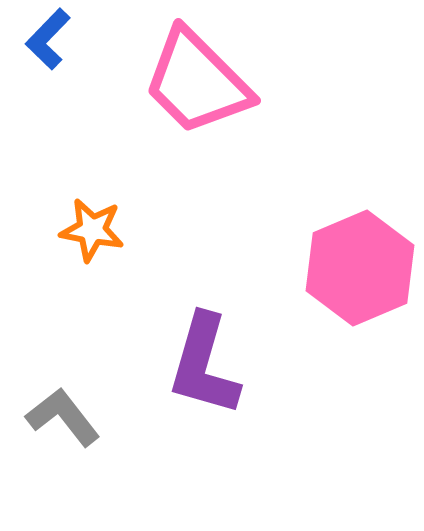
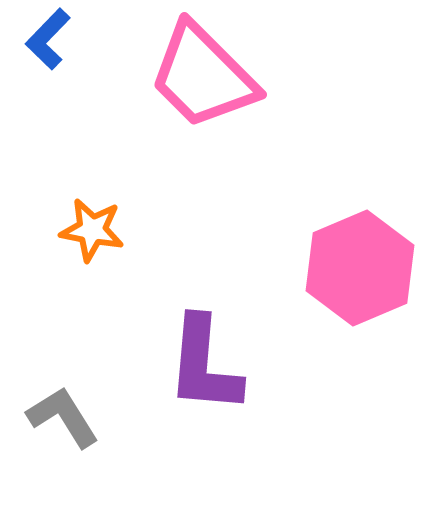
pink trapezoid: moved 6 px right, 6 px up
purple L-shape: rotated 11 degrees counterclockwise
gray L-shape: rotated 6 degrees clockwise
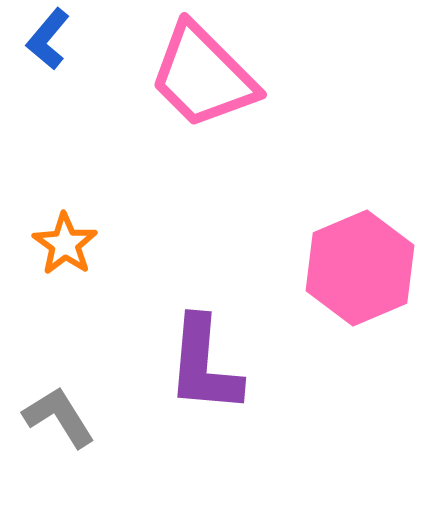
blue L-shape: rotated 4 degrees counterclockwise
orange star: moved 27 px left, 14 px down; rotated 24 degrees clockwise
gray L-shape: moved 4 px left
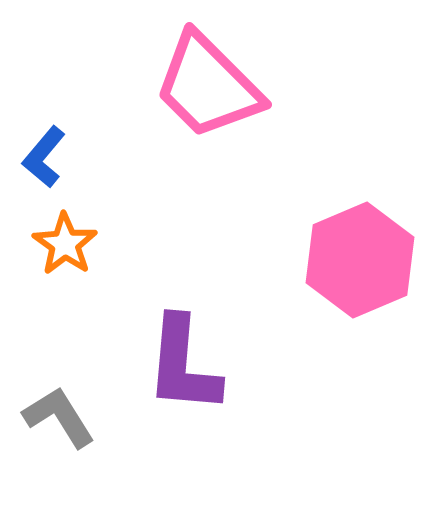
blue L-shape: moved 4 px left, 118 px down
pink trapezoid: moved 5 px right, 10 px down
pink hexagon: moved 8 px up
purple L-shape: moved 21 px left
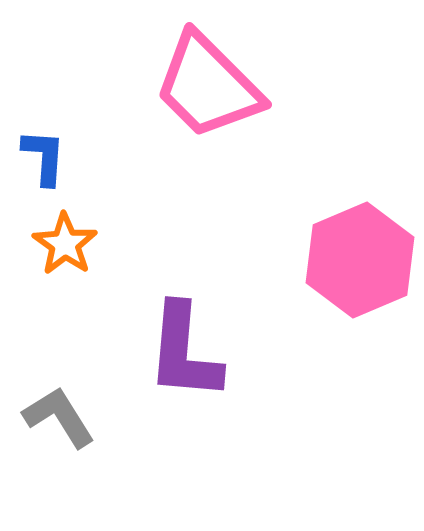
blue L-shape: rotated 144 degrees clockwise
purple L-shape: moved 1 px right, 13 px up
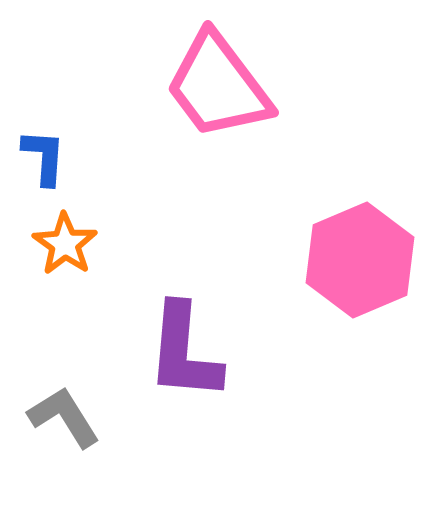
pink trapezoid: moved 10 px right; rotated 8 degrees clockwise
gray L-shape: moved 5 px right
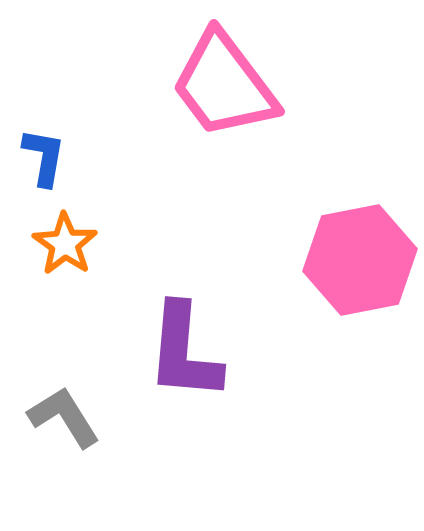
pink trapezoid: moved 6 px right, 1 px up
blue L-shape: rotated 6 degrees clockwise
pink hexagon: rotated 12 degrees clockwise
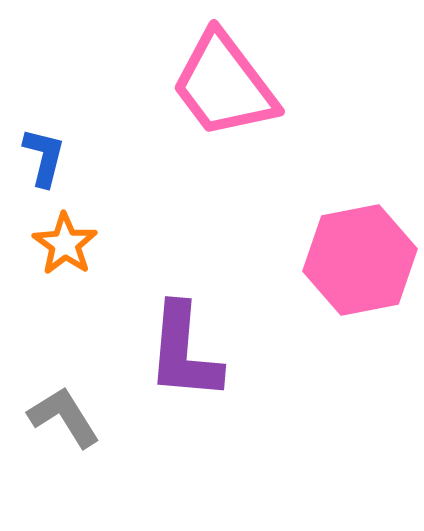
blue L-shape: rotated 4 degrees clockwise
